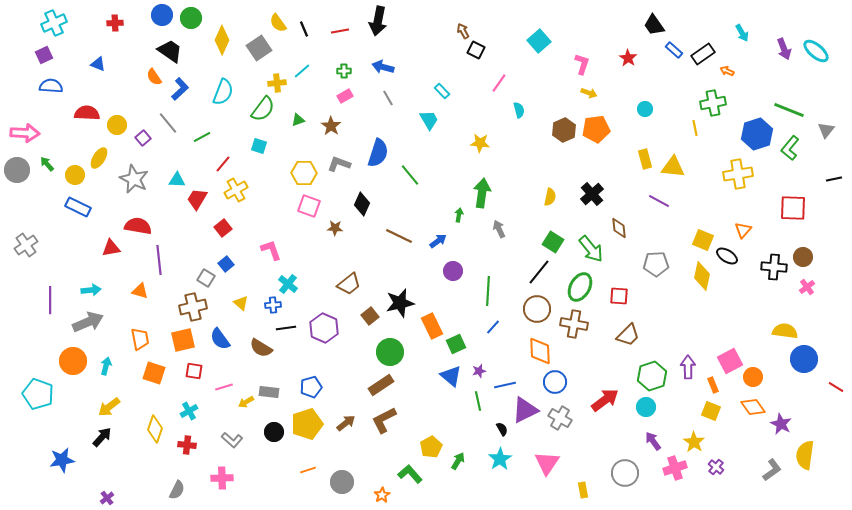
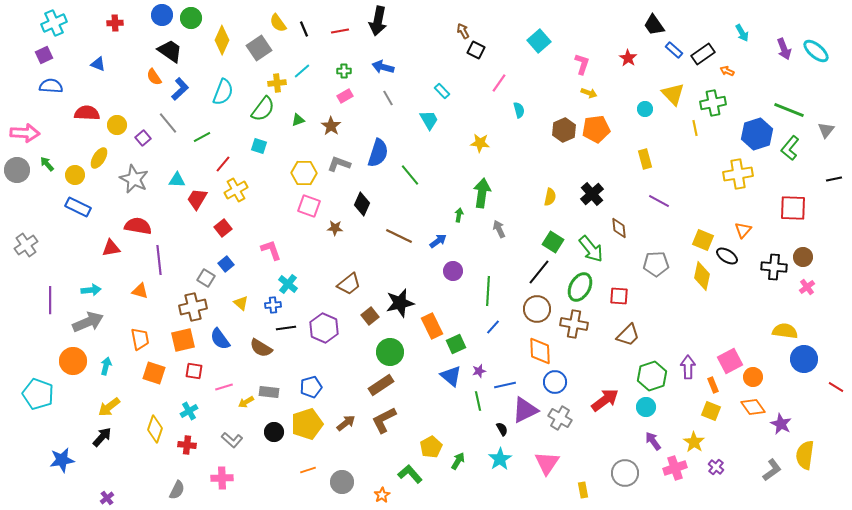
yellow triangle at (673, 167): moved 73 px up; rotated 40 degrees clockwise
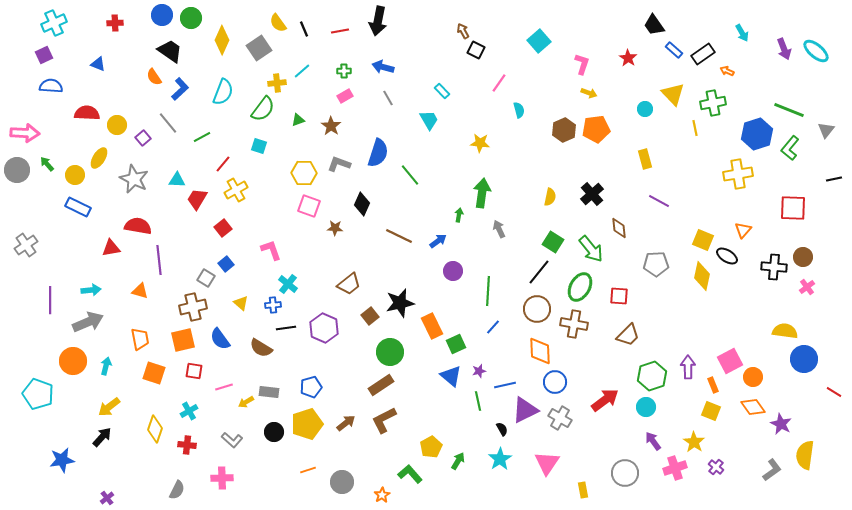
red line at (836, 387): moved 2 px left, 5 px down
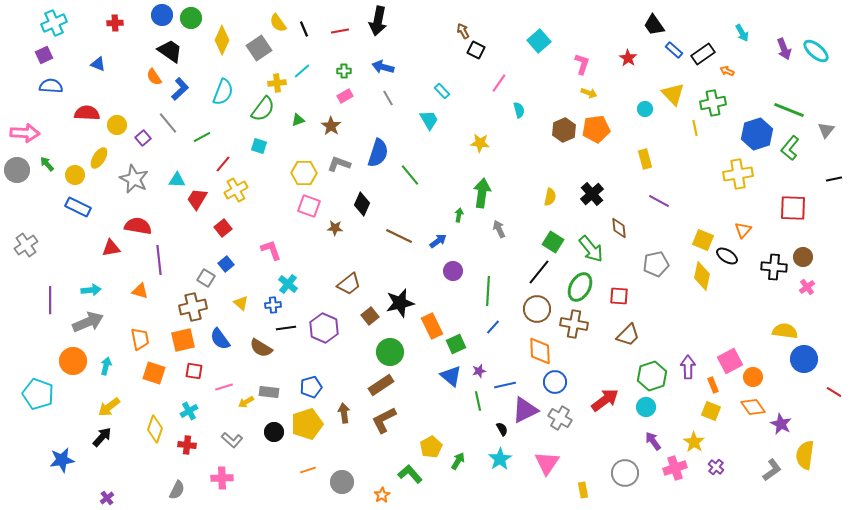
gray pentagon at (656, 264): rotated 10 degrees counterclockwise
brown arrow at (346, 423): moved 2 px left, 10 px up; rotated 60 degrees counterclockwise
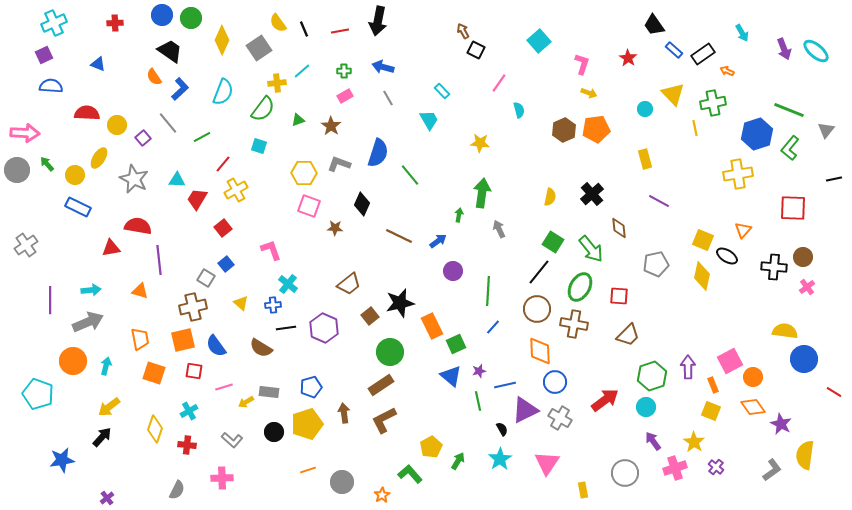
blue semicircle at (220, 339): moved 4 px left, 7 px down
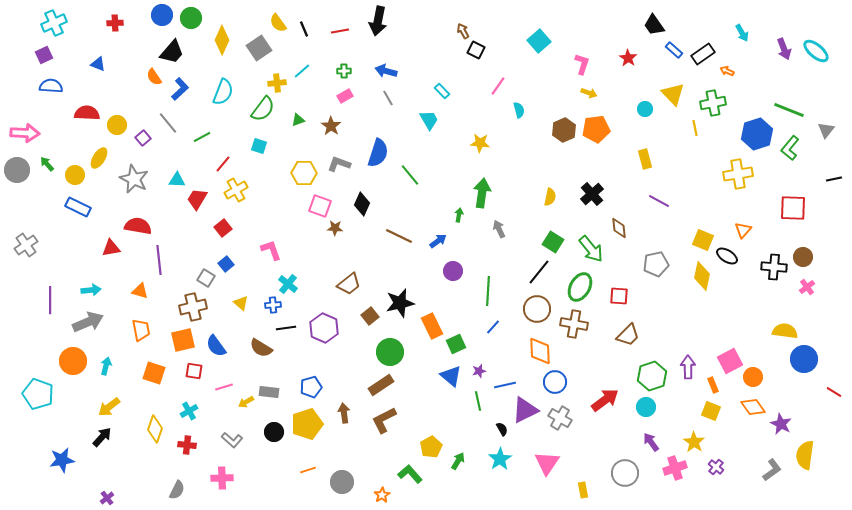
black trapezoid at (170, 51): moved 2 px right, 1 px down; rotated 96 degrees clockwise
blue arrow at (383, 67): moved 3 px right, 4 px down
pink line at (499, 83): moved 1 px left, 3 px down
pink square at (309, 206): moved 11 px right
orange trapezoid at (140, 339): moved 1 px right, 9 px up
purple arrow at (653, 441): moved 2 px left, 1 px down
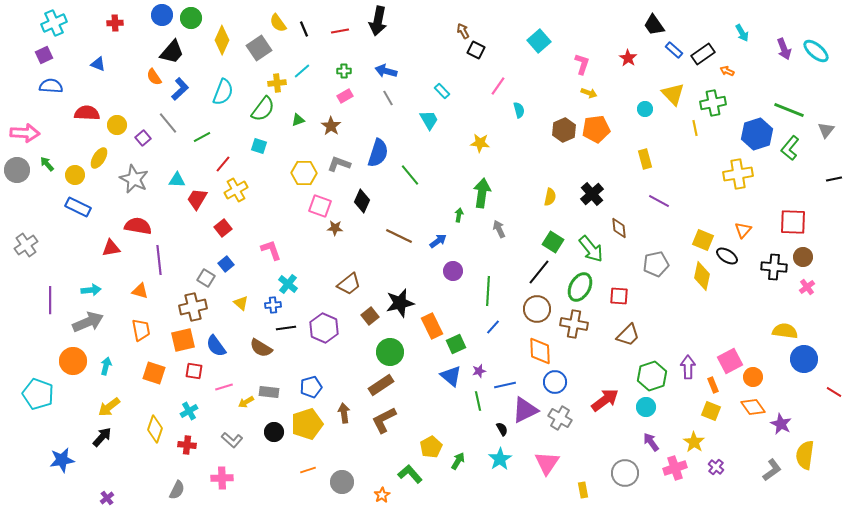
black diamond at (362, 204): moved 3 px up
red square at (793, 208): moved 14 px down
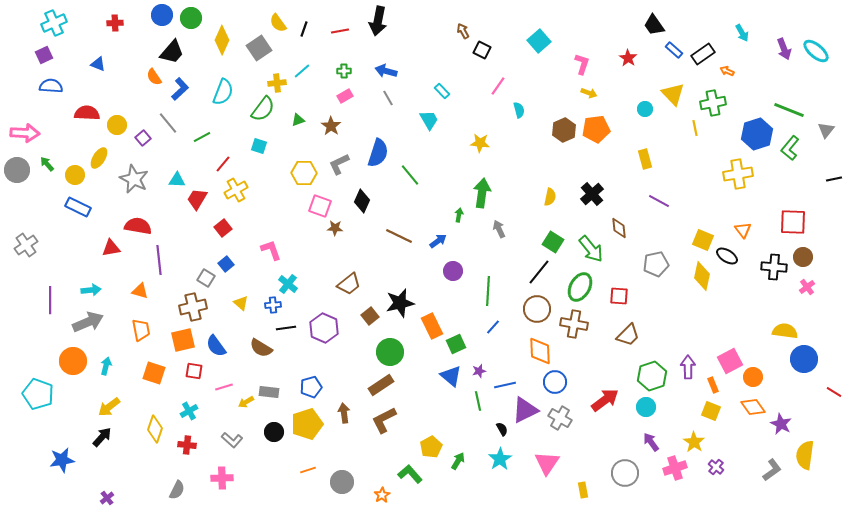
black line at (304, 29): rotated 42 degrees clockwise
black square at (476, 50): moved 6 px right
gray L-shape at (339, 164): rotated 45 degrees counterclockwise
orange triangle at (743, 230): rotated 18 degrees counterclockwise
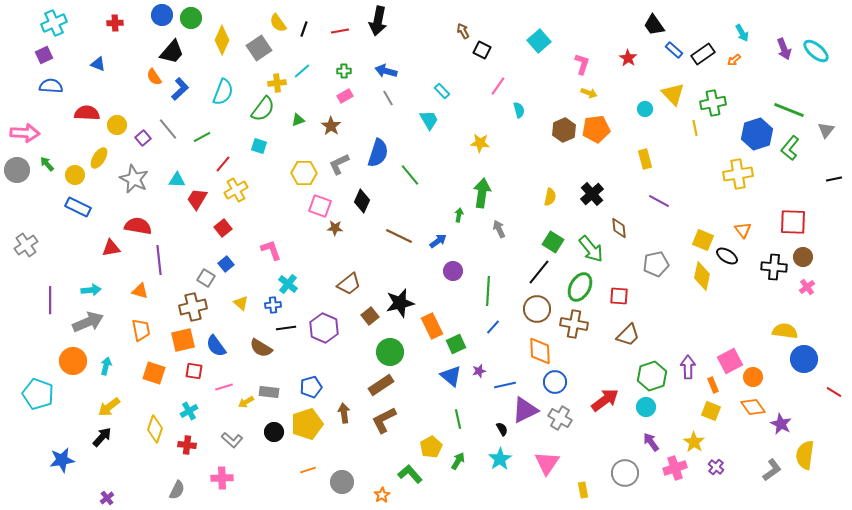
orange arrow at (727, 71): moved 7 px right, 11 px up; rotated 64 degrees counterclockwise
gray line at (168, 123): moved 6 px down
green line at (478, 401): moved 20 px left, 18 px down
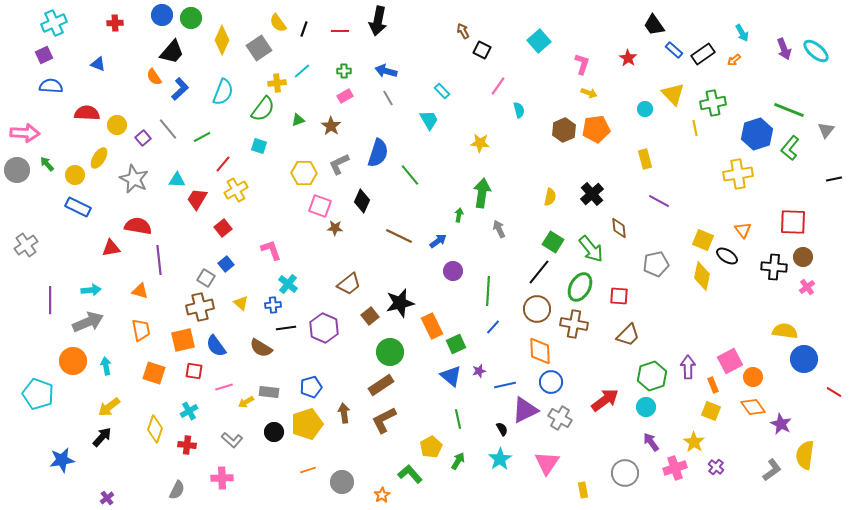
red line at (340, 31): rotated 12 degrees clockwise
brown cross at (193, 307): moved 7 px right
cyan arrow at (106, 366): rotated 24 degrees counterclockwise
blue circle at (555, 382): moved 4 px left
